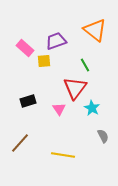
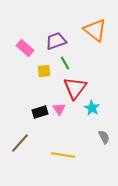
yellow square: moved 10 px down
green line: moved 20 px left, 2 px up
black rectangle: moved 12 px right, 11 px down
gray semicircle: moved 1 px right, 1 px down
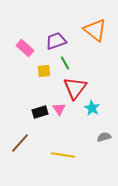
gray semicircle: rotated 80 degrees counterclockwise
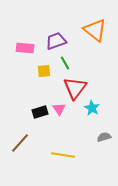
pink rectangle: rotated 36 degrees counterclockwise
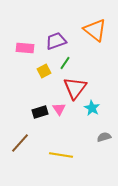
green line: rotated 64 degrees clockwise
yellow square: rotated 24 degrees counterclockwise
yellow line: moved 2 px left
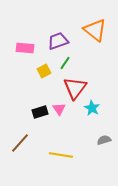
purple trapezoid: moved 2 px right
gray semicircle: moved 3 px down
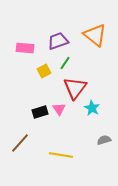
orange triangle: moved 5 px down
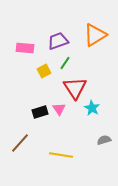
orange triangle: rotated 50 degrees clockwise
red triangle: rotated 10 degrees counterclockwise
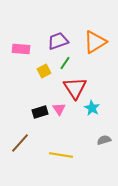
orange triangle: moved 7 px down
pink rectangle: moved 4 px left, 1 px down
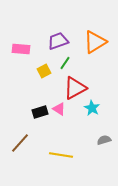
red triangle: rotated 35 degrees clockwise
pink triangle: rotated 24 degrees counterclockwise
